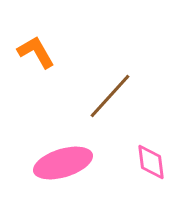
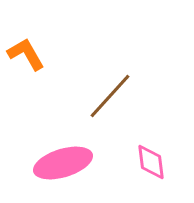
orange L-shape: moved 10 px left, 2 px down
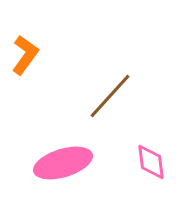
orange L-shape: moved 1 px left, 1 px down; rotated 66 degrees clockwise
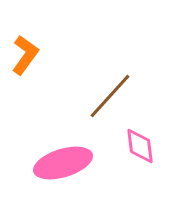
pink diamond: moved 11 px left, 16 px up
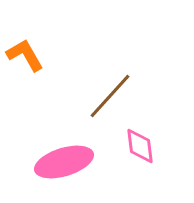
orange L-shape: rotated 66 degrees counterclockwise
pink ellipse: moved 1 px right, 1 px up
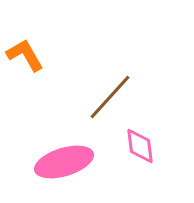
brown line: moved 1 px down
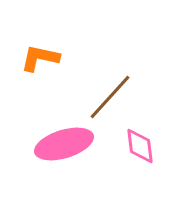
orange L-shape: moved 15 px right, 3 px down; rotated 48 degrees counterclockwise
pink ellipse: moved 18 px up
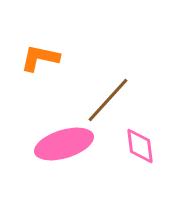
brown line: moved 2 px left, 3 px down
